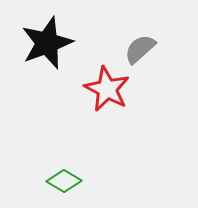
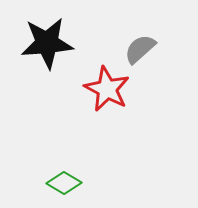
black star: rotated 16 degrees clockwise
green diamond: moved 2 px down
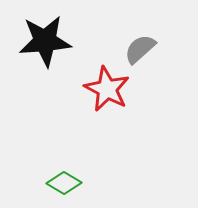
black star: moved 2 px left, 2 px up
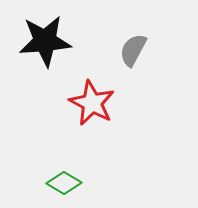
gray semicircle: moved 7 px left, 1 px down; rotated 20 degrees counterclockwise
red star: moved 15 px left, 14 px down
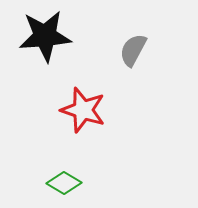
black star: moved 5 px up
red star: moved 9 px left, 7 px down; rotated 9 degrees counterclockwise
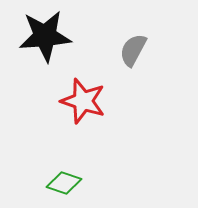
red star: moved 9 px up
green diamond: rotated 12 degrees counterclockwise
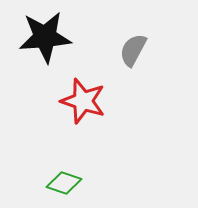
black star: moved 1 px down
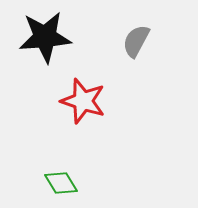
gray semicircle: moved 3 px right, 9 px up
green diamond: moved 3 px left; rotated 40 degrees clockwise
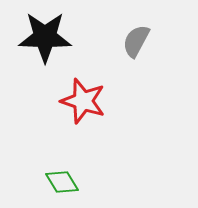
black star: rotated 6 degrees clockwise
green diamond: moved 1 px right, 1 px up
